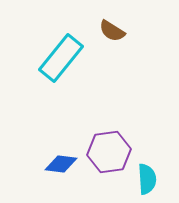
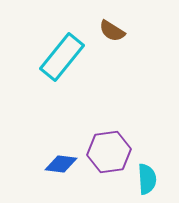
cyan rectangle: moved 1 px right, 1 px up
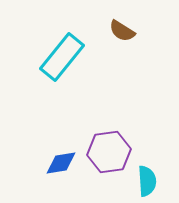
brown semicircle: moved 10 px right
blue diamond: moved 1 px up; rotated 16 degrees counterclockwise
cyan semicircle: moved 2 px down
